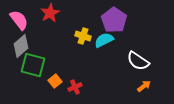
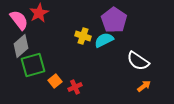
red star: moved 11 px left
green square: rotated 30 degrees counterclockwise
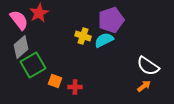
purple pentagon: moved 3 px left; rotated 20 degrees clockwise
gray diamond: moved 1 px down
white semicircle: moved 10 px right, 5 px down
green square: rotated 15 degrees counterclockwise
orange square: rotated 32 degrees counterclockwise
red cross: rotated 24 degrees clockwise
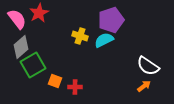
pink semicircle: moved 2 px left, 1 px up
yellow cross: moved 3 px left
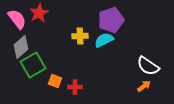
yellow cross: rotated 21 degrees counterclockwise
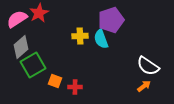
pink semicircle: rotated 85 degrees counterclockwise
cyan semicircle: moved 3 px left, 1 px up; rotated 84 degrees counterclockwise
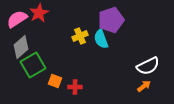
yellow cross: rotated 21 degrees counterclockwise
white semicircle: rotated 60 degrees counterclockwise
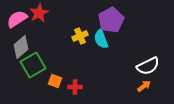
purple pentagon: rotated 10 degrees counterclockwise
